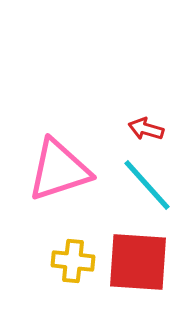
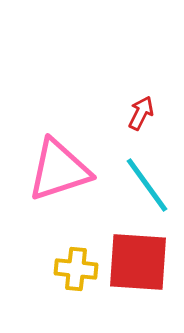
red arrow: moved 5 px left, 16 px up; rotated 100 degrees clockwise
cyan line: rotated 6 degrees clockwise
yellow cross: moved 3 px right, 8 px down
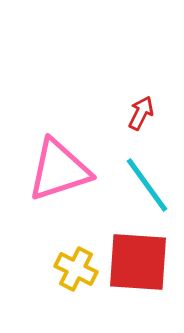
yellow cross: rotated 21 degrees clockwise
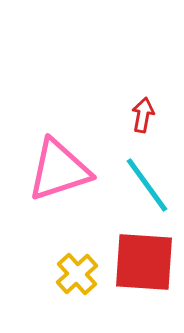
red arrow: moved 2 px right, 2 px down; rotated 16 degrees counterclockwise
red square: moved 6 px right
yellow cross: moved 1 px right, 5 px down; rotated 21 degrees clockwise
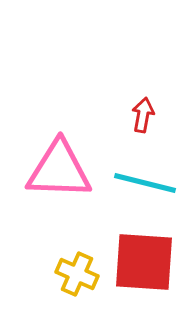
pink triangle: rotated 20 degrees clockwise
cyan line: moved 2 px left, 2 px up; rotated 40 degrees counterclockwise
yellow cross: rotated 24 degrees counterclockwise
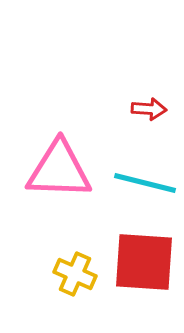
red arrow: moved 6 px right, 6 px up; rotated 84 degrees clockwise
yellow cross: moved 2 px left
